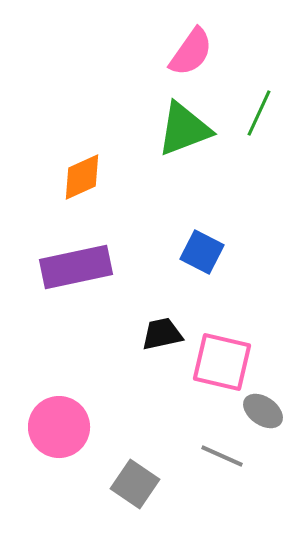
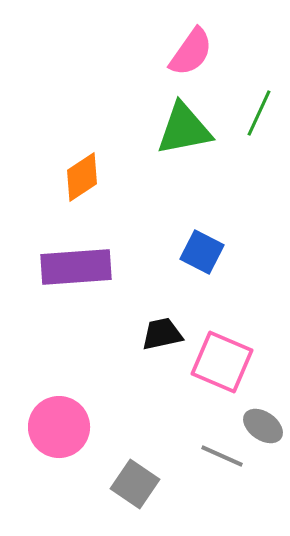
green triangle: rotated 10 degrees clockwise
orange diamond: rotated 9 degrees counterclockwise
purple rectangle: rotated 8 degrees clockwise
pink square: rotated 10 degrees clockwise
gray ellipse: moved 15 px down
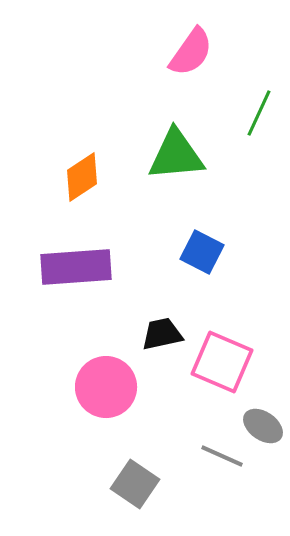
green triangle: moved 8 px left, 26 px down; rotated 6 degrees clockwise
pink circle: moved 47 px right, 40 px up
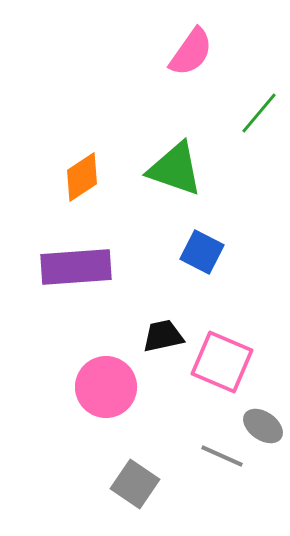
green line: rotated 15 degrees clockwise
green triangle: moved 1 px left, 14 px down; rotated 24 degrees clockwise
black trapezoid: moved 1 px right, 2 px down
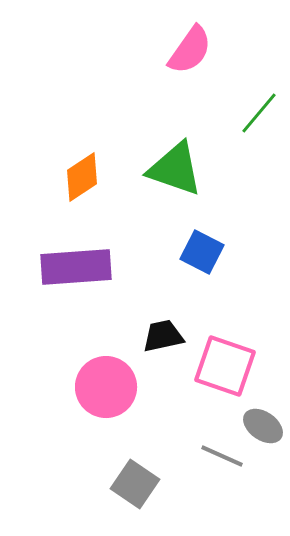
pink semicircle: moved 1 px left, 2 px up
pink square: moved 3 px right, 4 px down; rotated 4 degrees counterclockwise
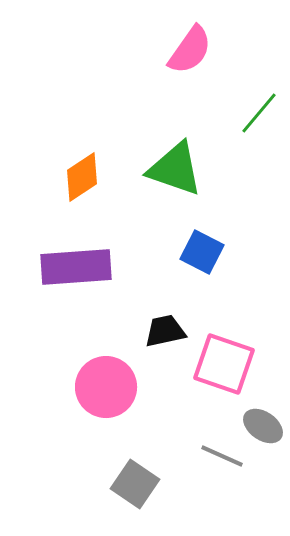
black trapezoid: moved 2 px right, 5 px up
pink square: moved 1 px left, 2 px up
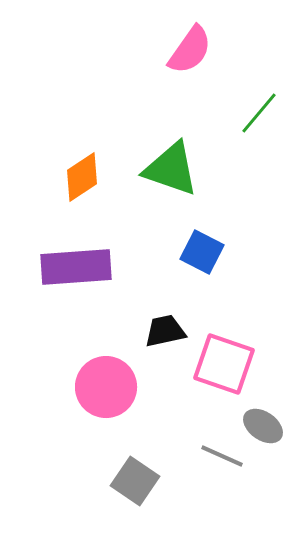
green triangle: moved 4 px left
gray square: moved 3 px up
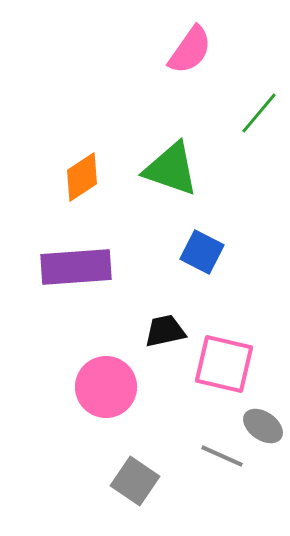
pink square: rotated 6 degrees counterclockwise
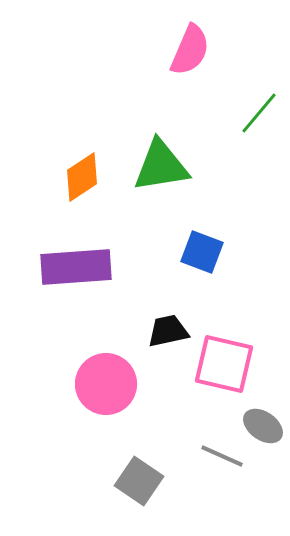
pink semicircle: rotated 12 degrees counterclockwise
green triangle: moved 10 px left, 3 px up; rotated 28 degrees counterclockwise
blue square: rotated 6 degrees counterclockwise
black trapezoid: moved 3 px right
pink circle: moved 3 px up
gray square: moved 4 px right
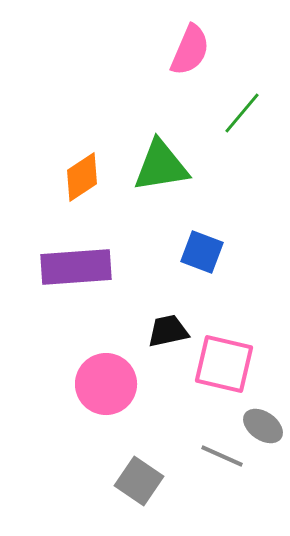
green line: moved 17 px left
